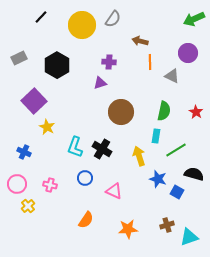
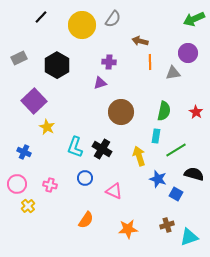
gray triangle: moved 1 px right, 3 px up; rotated 35 degrees counterclockwise
blue square: moved 1 px left, 2 px down
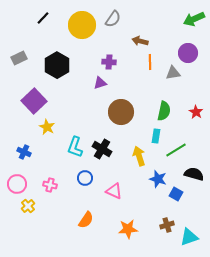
black line: moved 2 px right, 1 px down
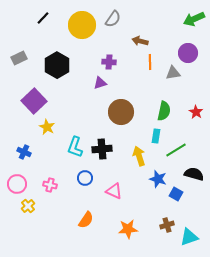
black cross: rotated 36 degrees counterclockwise
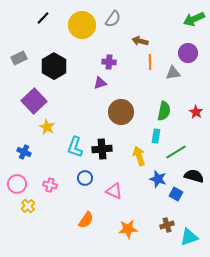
black hexagon: moved 3 px left, 1 px down
green line: moved 2 px down
black semicircle: moved 2 px down
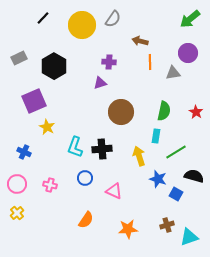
green arrow: moved 4 px left; rotated 15 degrees counterclockwise
purple square: rotated 20 degrees clockwise
yellow cross: moved 11 px left, 7 px down
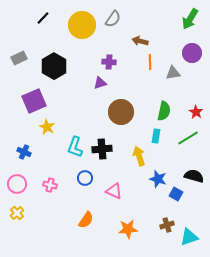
green arrow: rotated 20 degrees counterclockwise
purple circle: moved 4 px right
green line: moved 12 px right, 14 px up
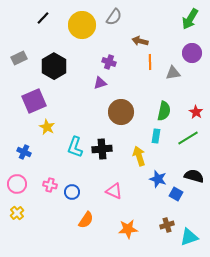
gray semicircle: moved 1 px right, 2 px up
purple cross: rotated 16 degrees clockwise
blue circle: moved 13 px left, 14 px down
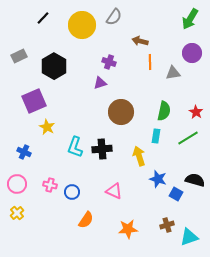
gray rectangle: moved 2 px up
black semicircle: moved 1 px right, 4 px down
